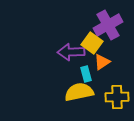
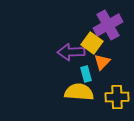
orange triangle: rotated 12 degrees counterclockwise
yellow semicircle: rotated 16 degrees clockwise
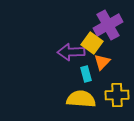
yellow semicircle: moved 2 px right, 7 px down
yellow cross: moved 2 px up
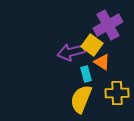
yellow square: moved 2 px down
purple arrow: rotated 12 degrees counterclockwise
orange triangle: rotated 42 degrees counterclockwise
yellow cross: moved 2 px up
yellow semicircle: rotated 72 degrees counterclockwise
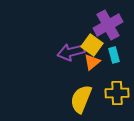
orange triangle: moved 10 px left; rotated 48 degrees clockwise
cyan rectangle: moved 28 px right, 19 px up
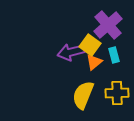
purple cross: rotated 12 degrees counterclockwise
yellow square: moved 2 px left
orange triangle: moved 2 px right
yellow semicircle: moved 2 px right, 4 px up
